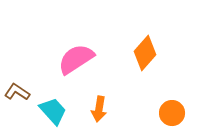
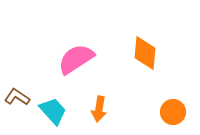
orange diamond: rotated 36 degrees counterclockwise
brown L-shape: moved 5 px down
orange circle: moved 1 px right, 1 px up
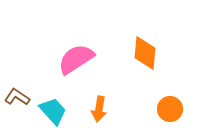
orange circle: moved 3 px left, 3 px up
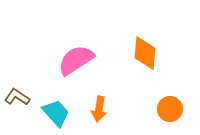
pink semicircle: moved 1 px down
cyan trapezoid: moved 3 px right, 2 px down
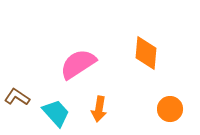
orange diamond: moved 1 px right
pink semicircle: moved 2 px right, 4 px down
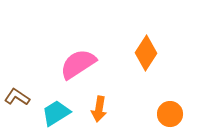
orange diamond: rotated 28 degrees clockwise
orange circle: moved 5 px down
cyan trapezoid: rotated 80 degrees counterclockwise
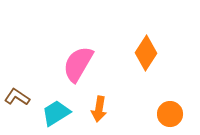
pink semicircle: rotated 27 degrees counterclockwise
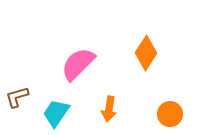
pink semicircle: rotated 15 degrees clockwise
brown L-shape: rotated 50 degrees counterclockwise
orange arrow: moved 10 px right
cyan trapezoid: rotated 24 degrees counterclockwise
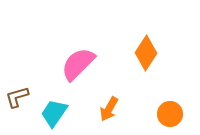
orange arrow: rotated 20 degrees clockwise
cyan trapezoid: moved 2 px left
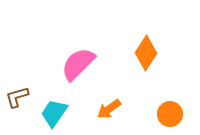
orange arrow: rotated 25 degrees clockwise
